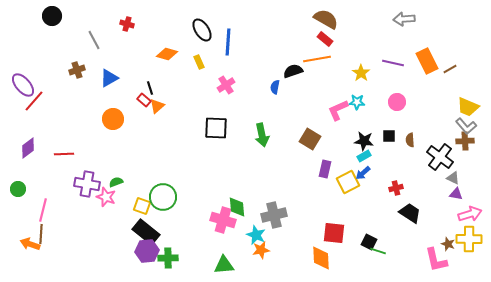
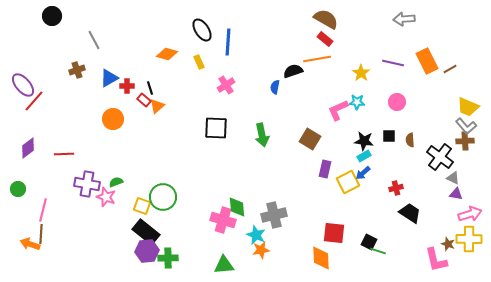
red cross at (127, 24): moved 62 px down; rotated 16 degrees counterclockwise
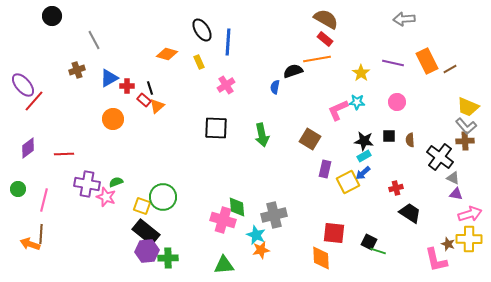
pink line at (43, 210): moved 1 px right, 10 px up
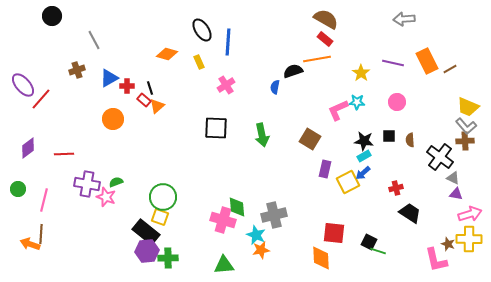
red line at (34, 101): moved 7 px right, 2 px up
yellow square at (142, 206): moved 18 px right, 11 px down
